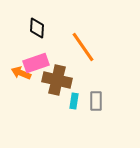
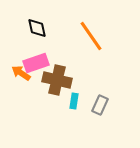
black diamond: rotated 15 degrees counterclockwise
orange line: moved 8 px right, 11 px up
orange arrow: rotated 12 degrees clockwise
gray rectangle: moved 4 px right, 4 px down; rotated 24 degrees clockwise
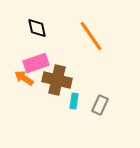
orange arrow: moved 3 px right, 5 px down
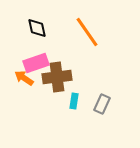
orange line: moved 4 px left, 4 px up
brown cross: moved 3 px up; rotated 20 degrees counterclockwise
gray rectangle: moved 2 px right, 1 px up
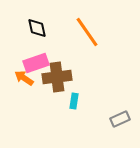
gray rectangle: moved 18 px right, 15 px down; rotated 42 degrees clockwise
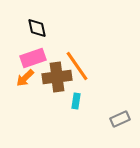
orange line: moved 10 px left, 34 px down
pink rectangle: moved 3 px left, 5 px up
orange arrow: moved 1 px right; rotated 78 degrees counterclockwise
cyan rectangle: moved 2 px right
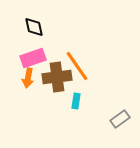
black diamond: moved 3 px left, 1 px up
orange arrow: moved 3 px right; rotated 36 degrees counterclockwise
gray rectangle: rotated 12 degrees counterclockwise
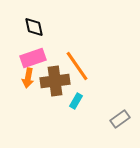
brown cross: moved 2 px left, 4 px down
cyan rectangle: rotated 21 degrees clockwise
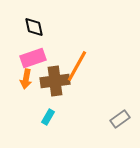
orange line: rotated 64 degrees clockwise
orange arrow: moved 2 px left, 1 px down
cyan rectangle: moved 28 px left, 16 px down
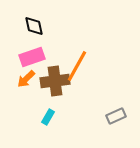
black diamond: moved 1 px up
pink rectangle: moved 1 px left, 1 px up
orange arrow: rotated 36 degrees clockwise
gray rectangle: moved 4 px left, 3 px up; rotated 12 degrees clockwise
